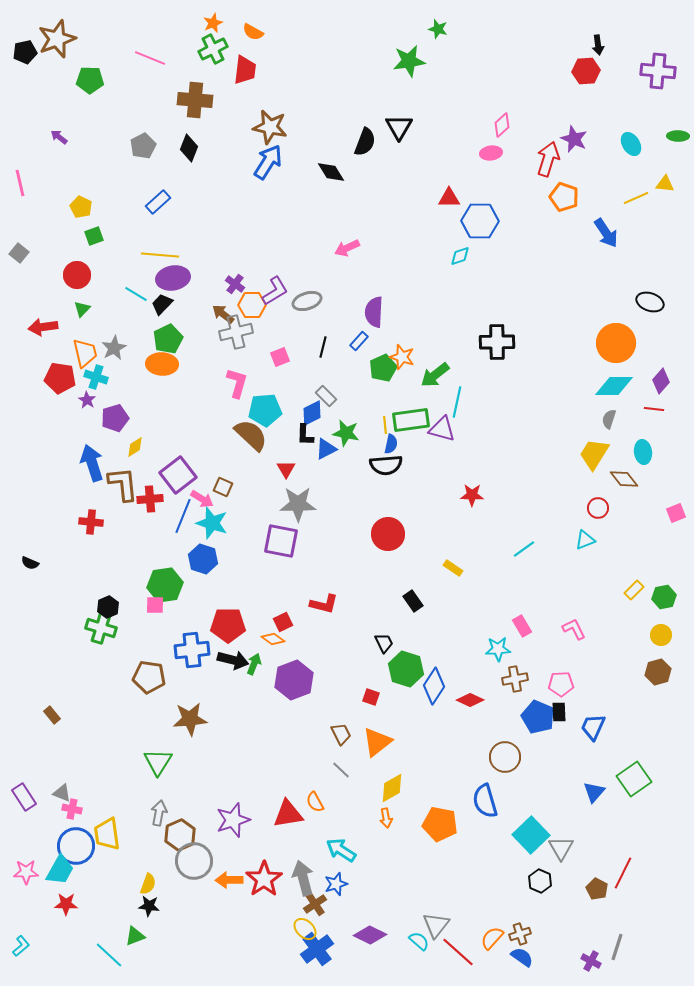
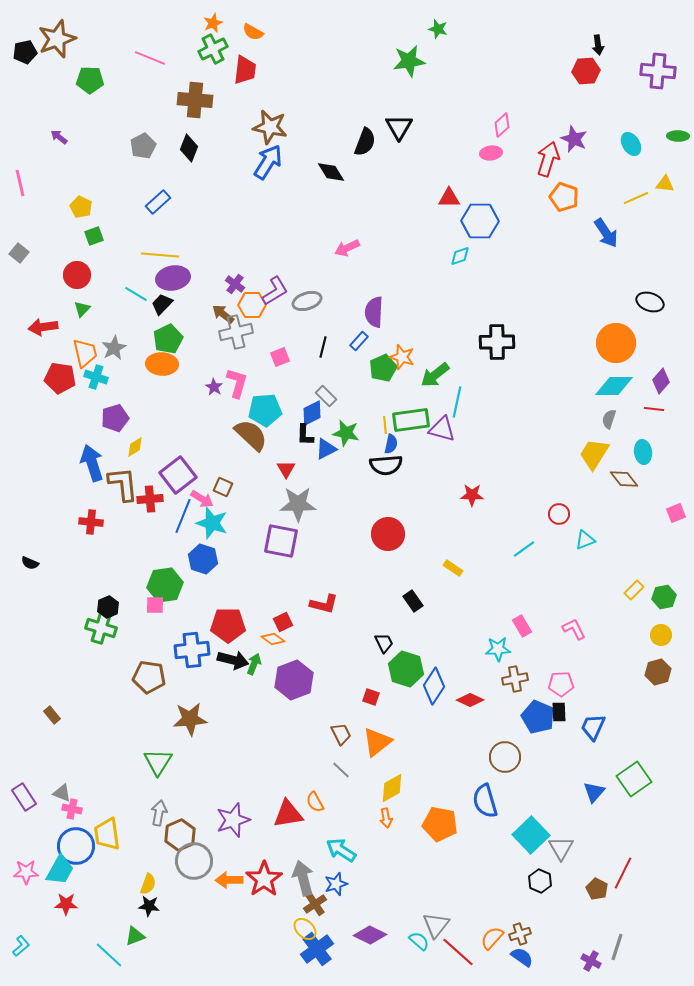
purple star at (87, 400): moved 127 px right, 13 px up
red circle at (598, 508): moved 39 px left, 6 px down
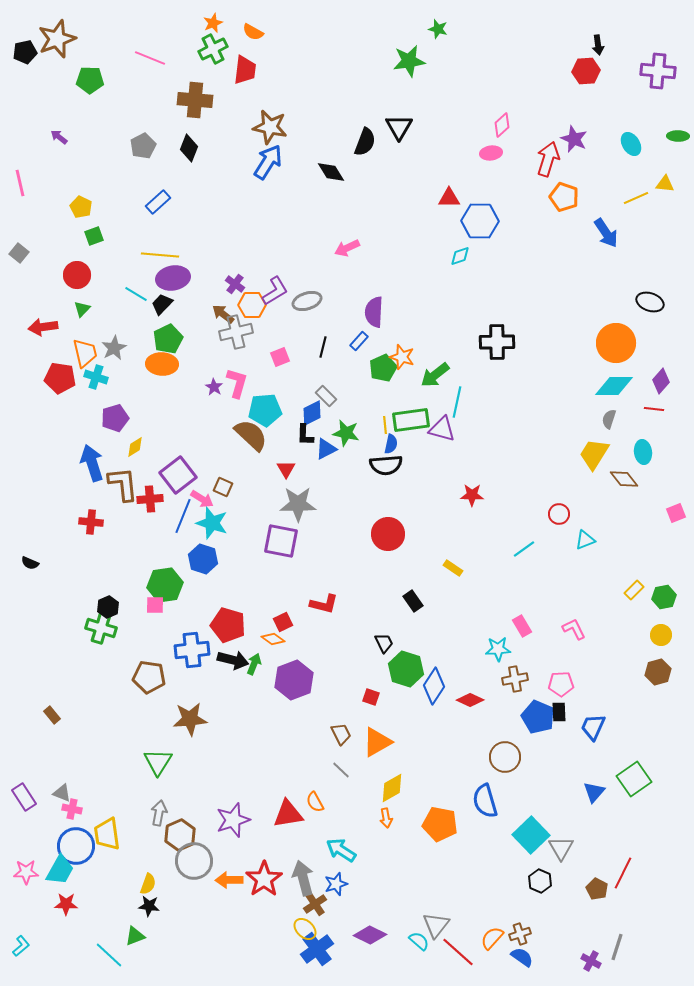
red pentagon at (228, 625): rotated 16 degrees clockwise
orange triangle at (377, 742): rotated 8 degrees clockwise
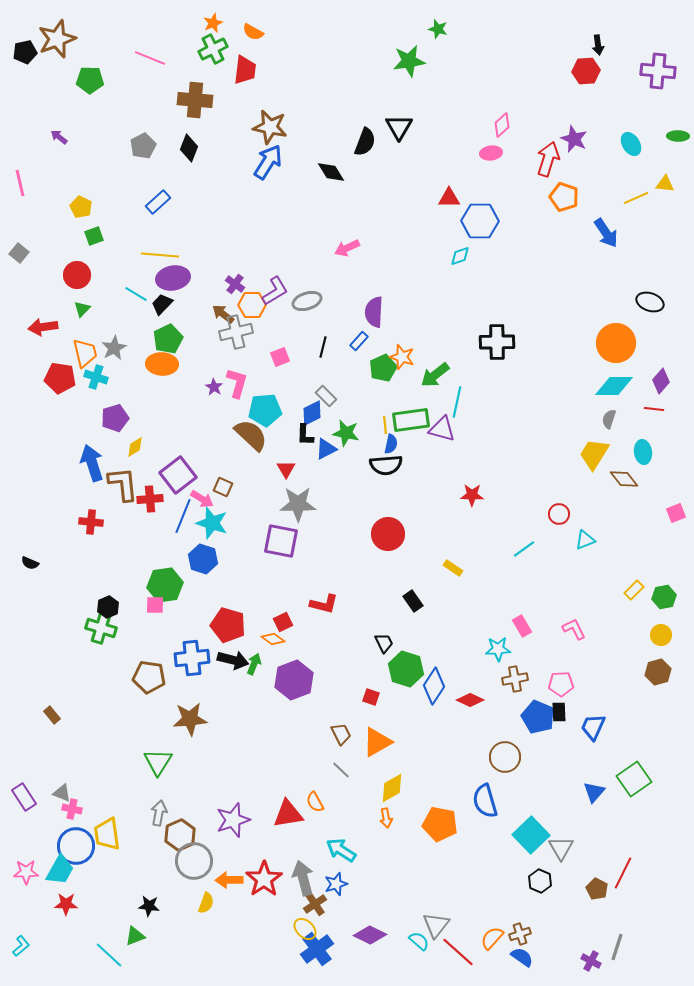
blue cross at (192, 650): moved 8 px down
yellow semicircle at (148, 884): moved 58 px right, 19 px down
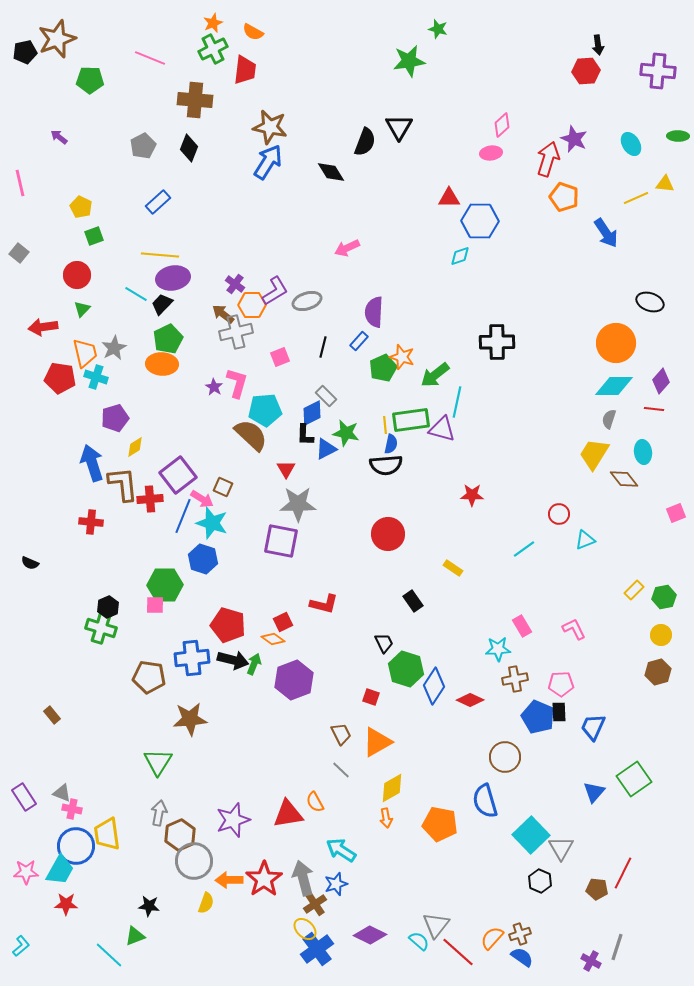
green hexagon at (165, 585): rotated 8 degrees clockwise
brown pentagon at (597, 889): rotated 20 degrees counterclockwise
